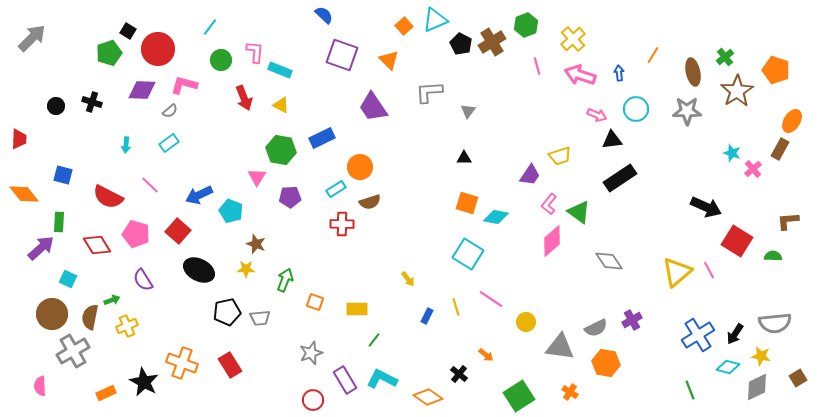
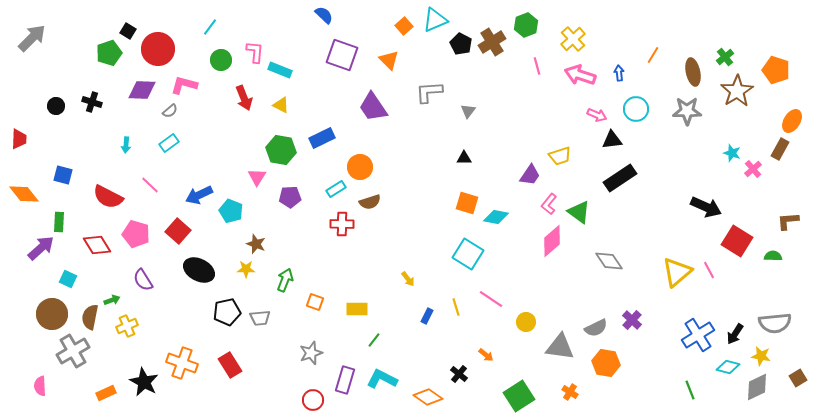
purple cross at (632, 320): rotated 18 degrees counterclockwise
purple rectangle at (345, 380): rotated 48 degrees clockwise
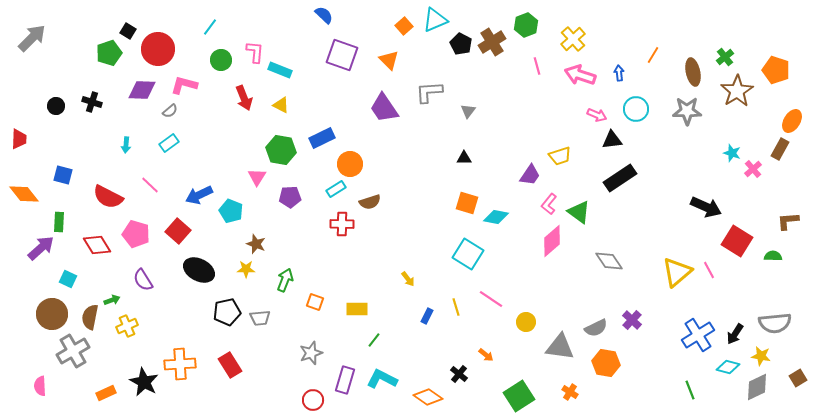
purple trapezoid at (373, 107): moved 11 px right, 1 px down
orange circle at (360, 167): moved 10 px left, 3 px up
orange cross at (182, 363): moved 2 px left, 1 px down; rotated 24 degrees counterclockwise
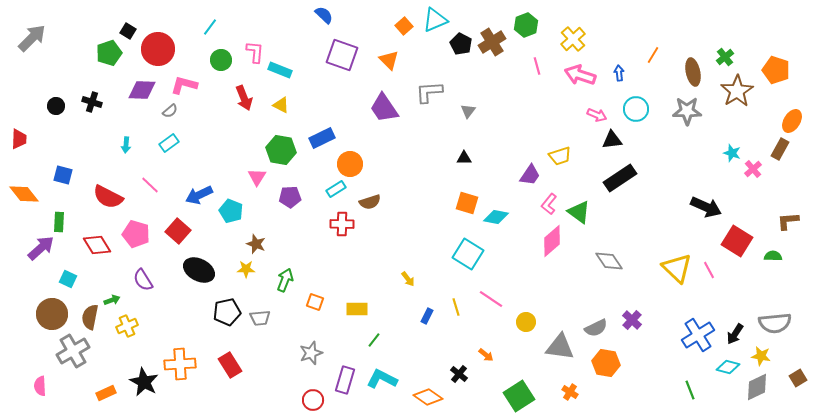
yellow triangle at (677, 272): moved 4 px up; rotated 36 degrees counterclockwise
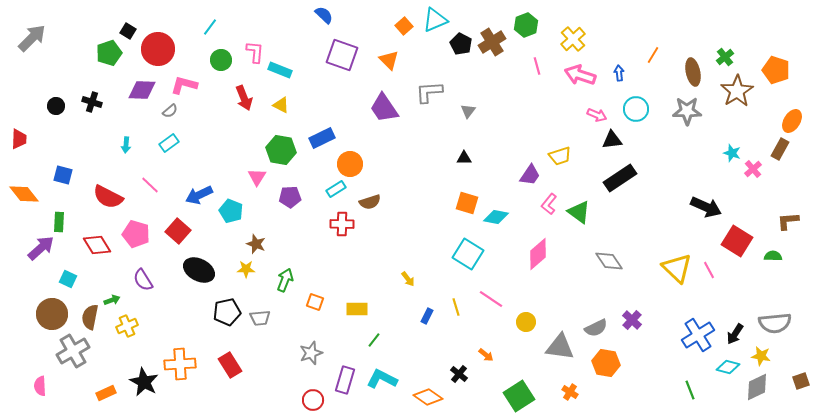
pink diamond at (552, 241): moved 14 px left, 13 px down
brown square at (798, 378): moved 3 px right, 3 px down; rotated 12 degrees clockwise
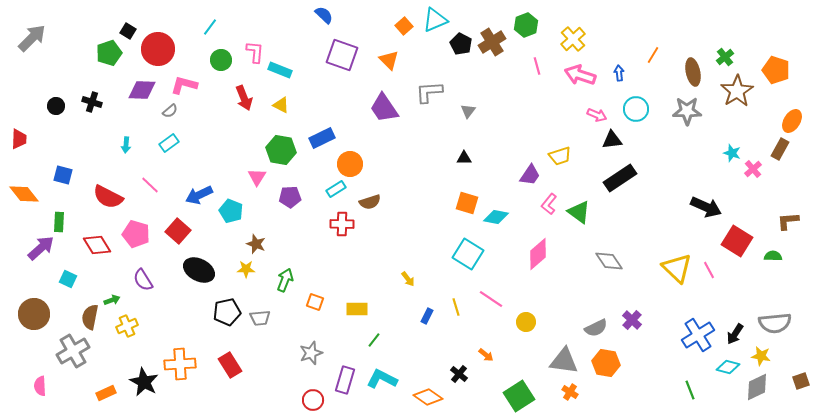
brown circle at (52, 314): moved 18 px left
gray triangle at (560, 347): moved 4 px right, 14 px down
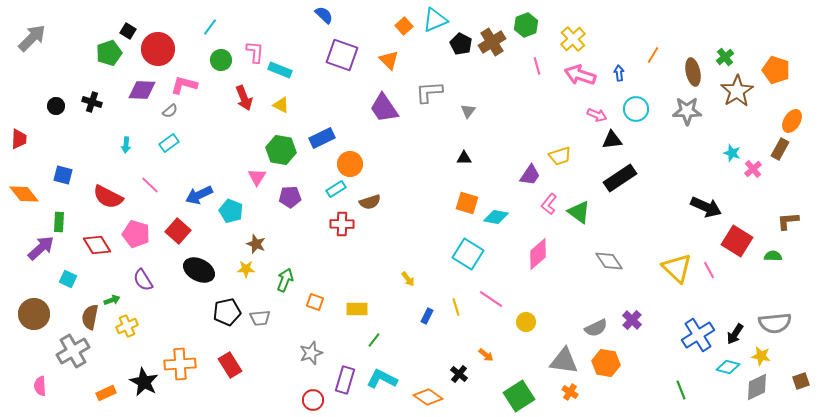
green line at (690, 390): moved 9 px left
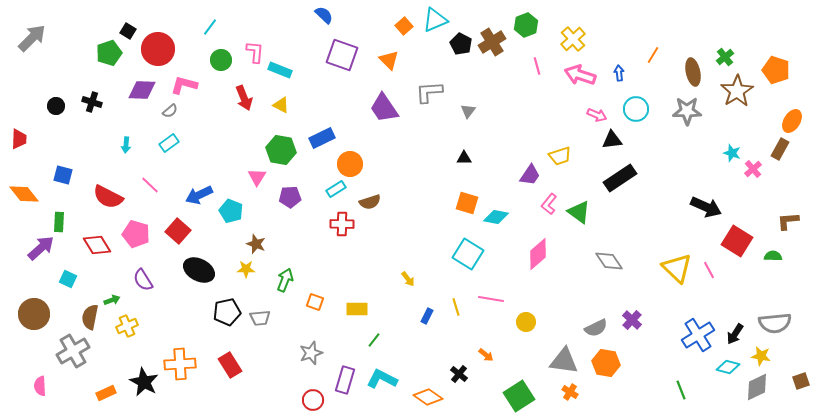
pink line at (491, 299): rotated 25 degrees counterclockwise
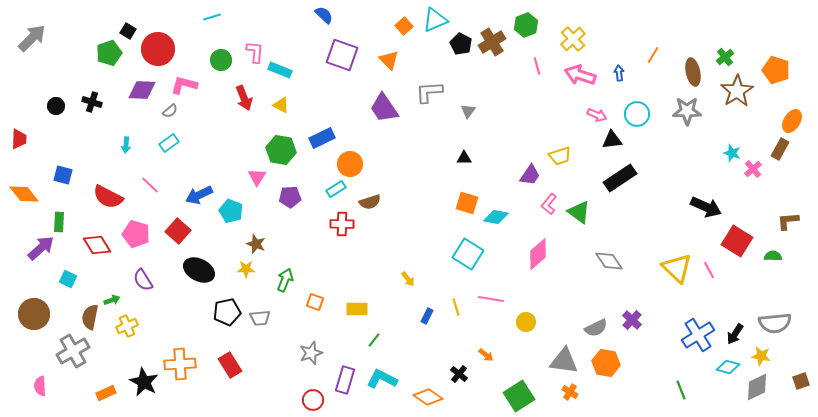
cyan line at (210, 27): moved 2 px right, 10 px up; rotated 36 degrees clockwise
cyan circle at (636, 109): moved 1 px right, 5 px down
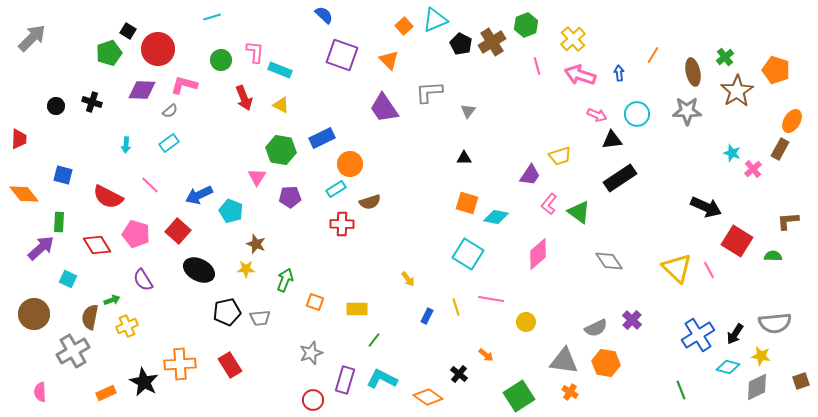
pink semicircle at (40, 386): moved 6 px down
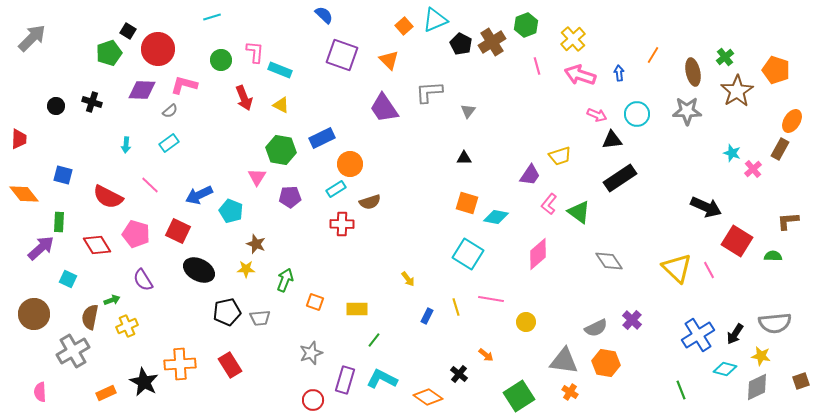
red square at (178, 231): rotated 15 degrees counterclockwise
cyan diamond at (728, 367): moved 3 px left, 2 px down
